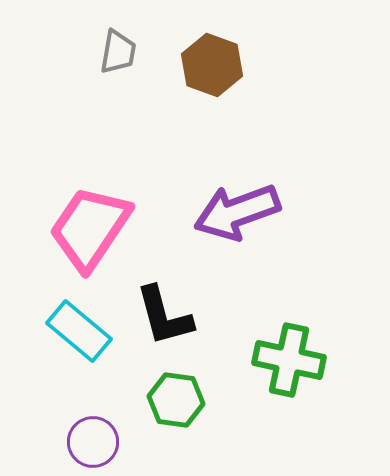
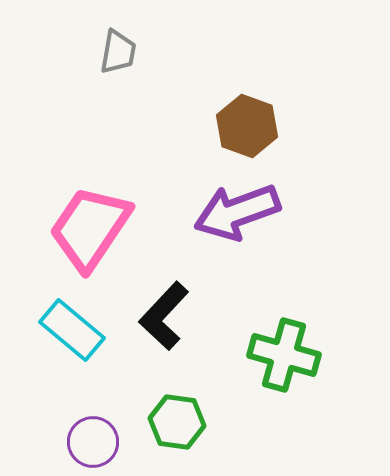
brown hexagon: moved 35 px right, 61 px down
black L-shape: rotated 58 degrees clockwise
cyan rectangle: moved 7 px left, 1 px up
green cross: moved 5 px left, 5 px up; rotated 4 degrees clockwise
green hexagon: moved 1 px right, 22 px down
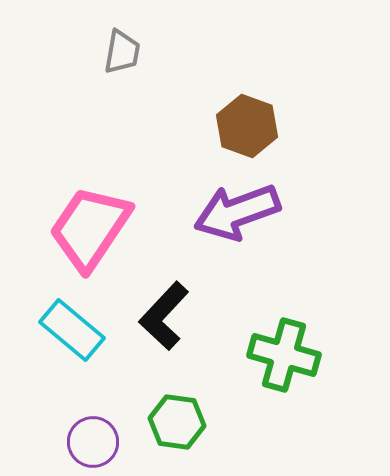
gray trapezoid: moved 4 px right
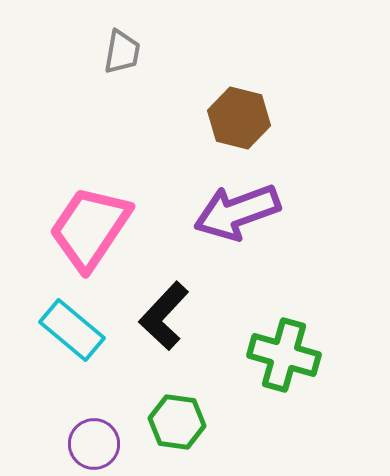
brown hexagon: moved 8 px left, 8 px up; rotated 6 degrees counterclockwise
purple circle: moved 1 px right, 2 px down
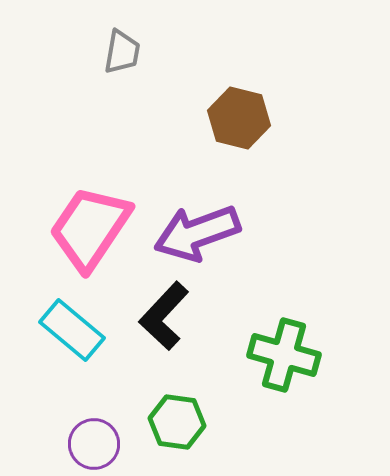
purple arrow: moved 40 px left, 21 px down
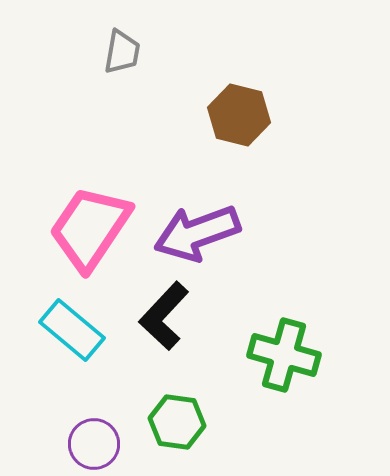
brown hexagon: moved 3 px up
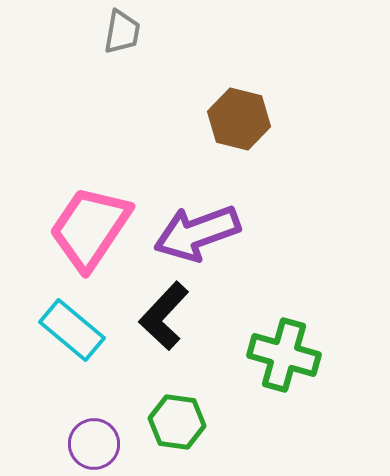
gray trapezoid: moved 20 px up
brown hexagon: moved 4 px down
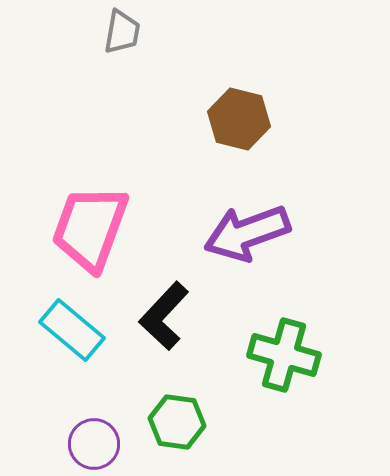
pink trapezoid: rotated 14 degrees counterclockwise
purple arrow: moved 50 px right
